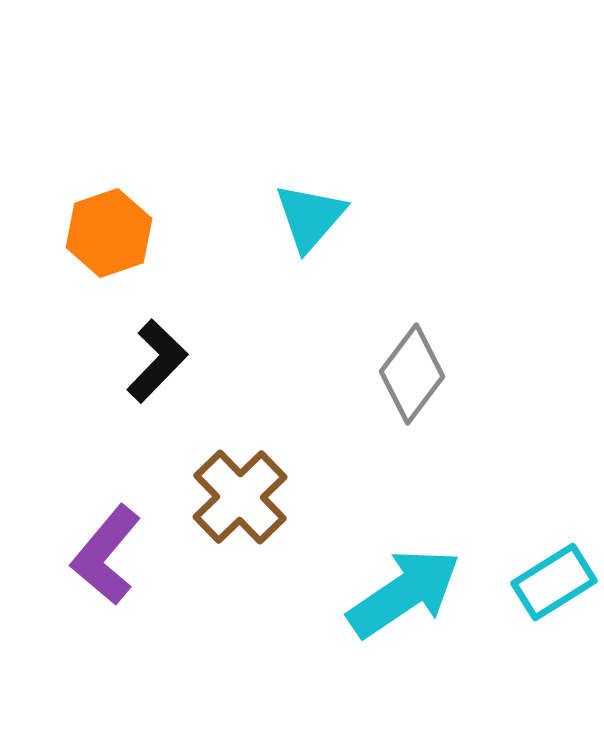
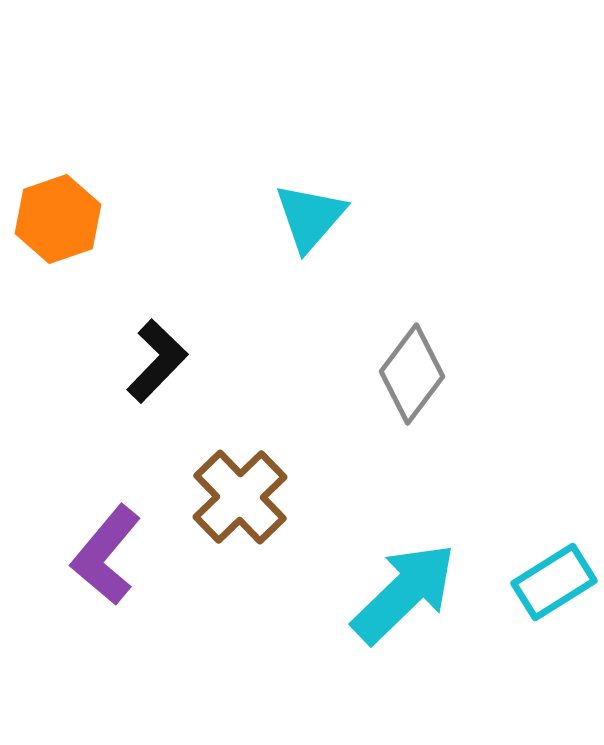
orange hexagon: moved 51 px left, 14 px up
cyan arrow: rotated 10 degrees counterclockwise
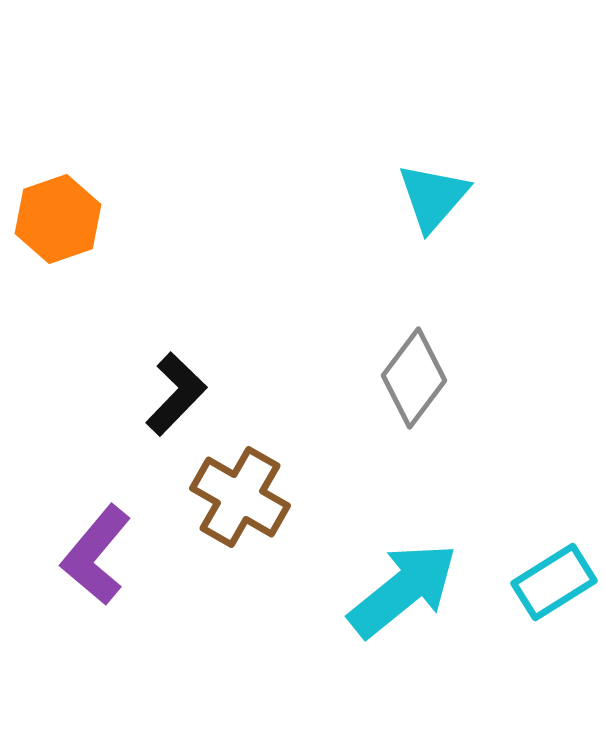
cyan triangle: moved 123 px right, 20 px up
black L-shape: moved 19 px right, 33 px down
gray diamond: moved 2 px right, 4 px down
brown cross: rotated 16 degrees counterclockwise
purple L-shape: moved 10 px left
cyan arrow: moved 1 px left, 3 px up; rotated 5 degrees clockwise
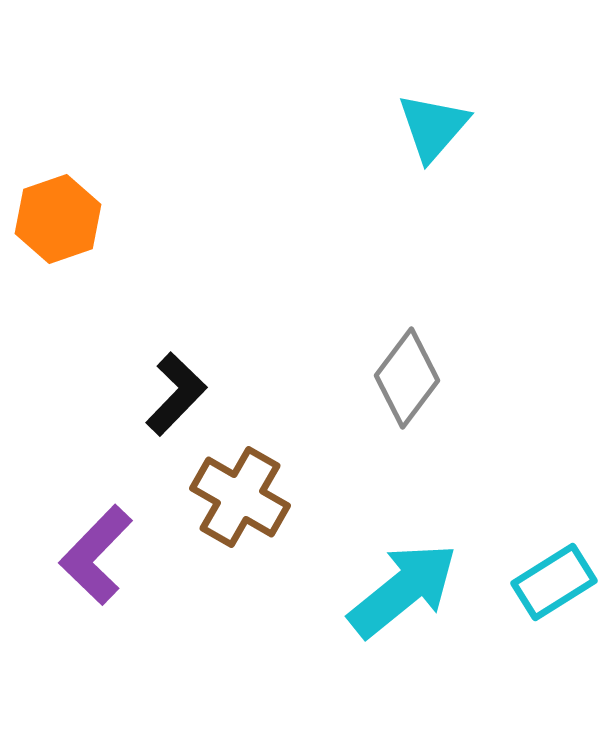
cyan triangle: moved 70 px up
gray diamond: moved 7 px left
purple L-shape: rotated 4 degrees clockwise
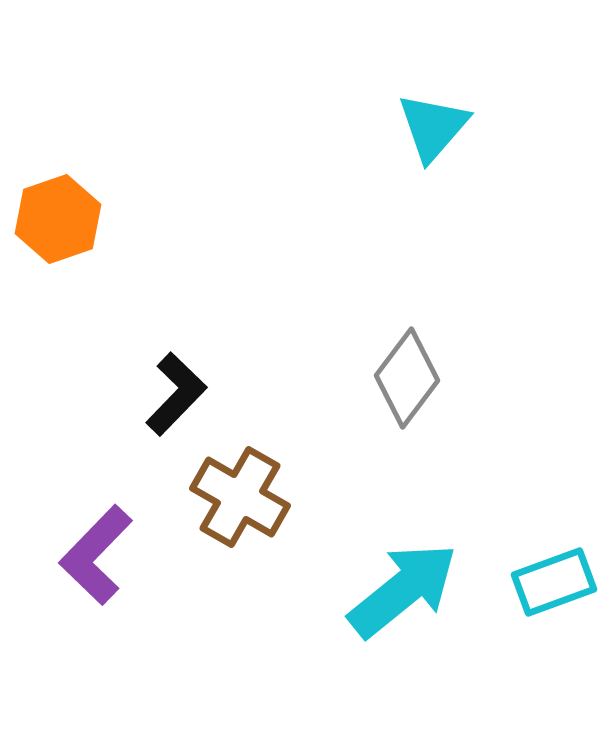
cyan rectangle: rotated 12 degrees clockwise
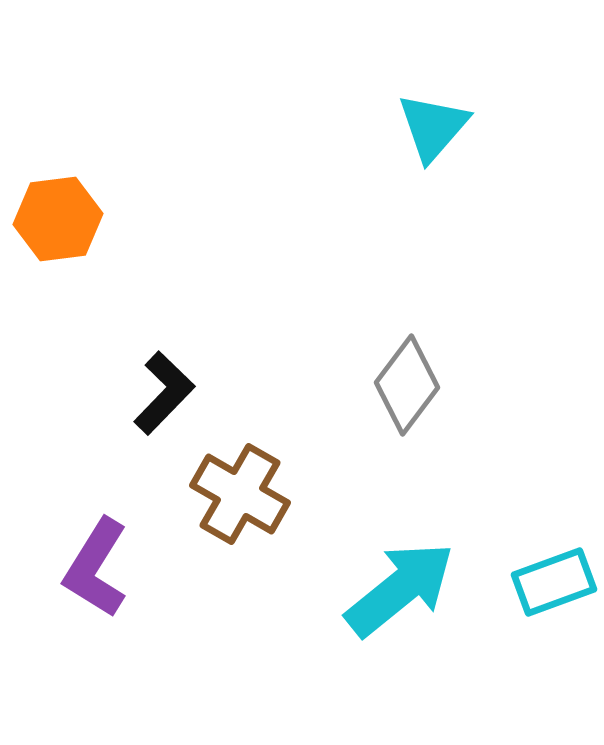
orange hexagon: rotated 12 degrees clockwise
gray diamond: moved 7 px down
black L-shape: moved 12 px left, 1 px up
brown cross: moved 3 px up
purple L-shape: moved 13 px down; rotated 12 degrees counterclockwise
cyan arrow: moved 3 px left, 1 px up
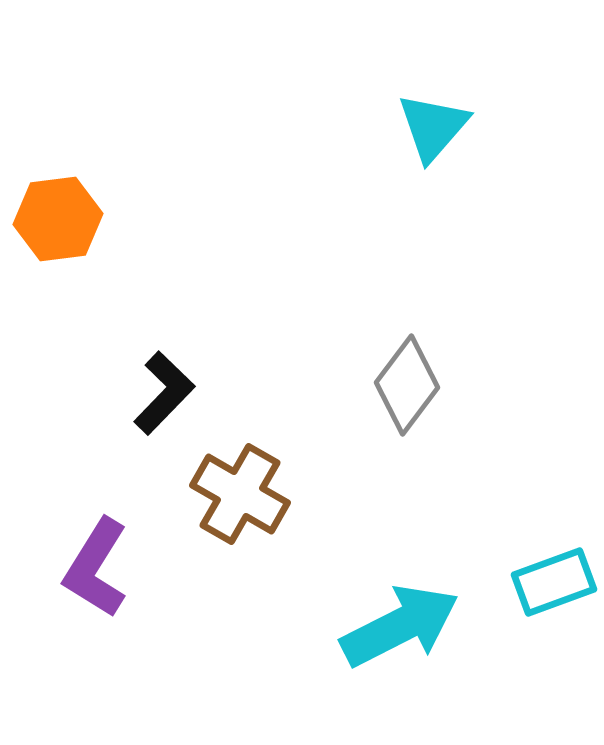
cyan arrow: moved 37 px down; rotated 12 degrees clockwise
